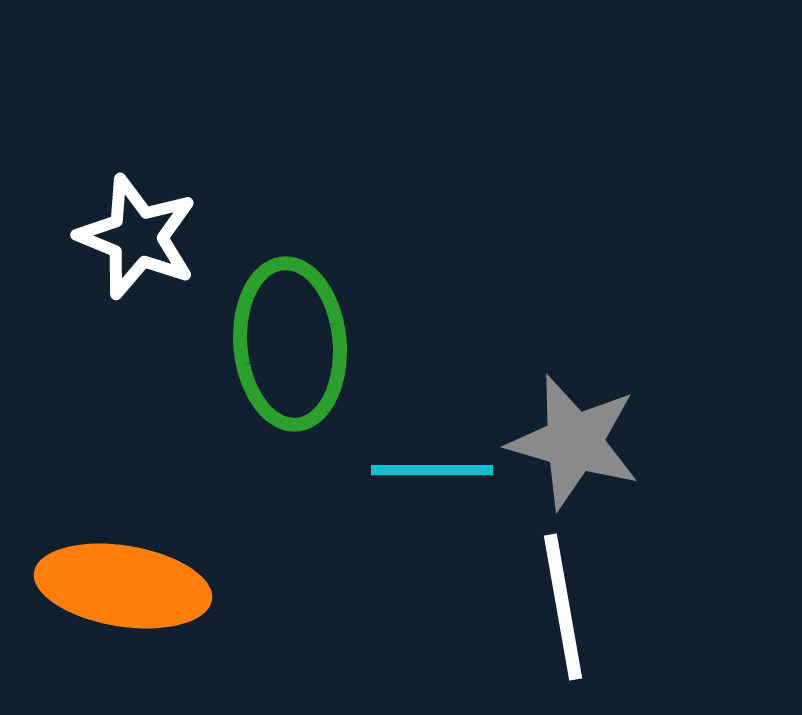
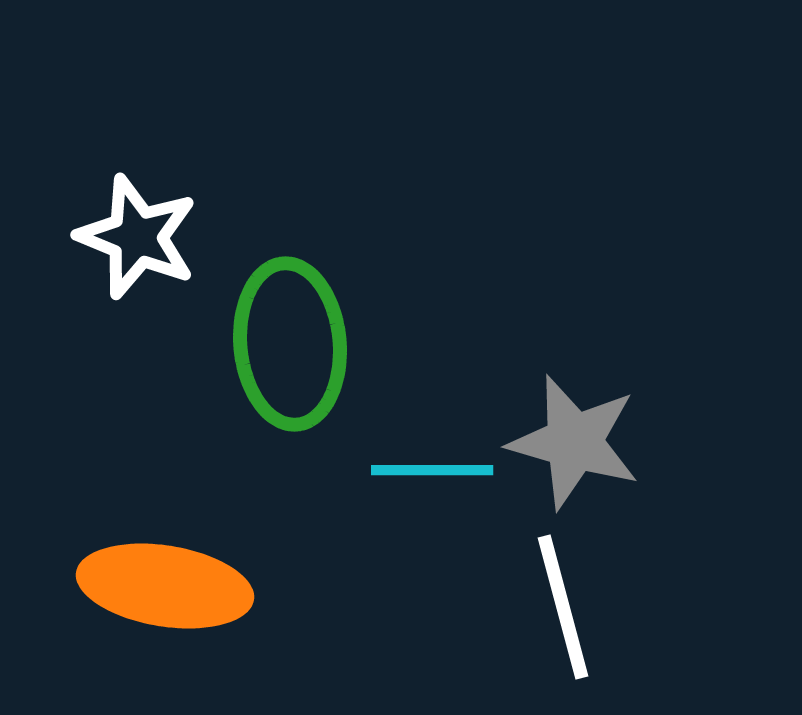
orange ellipse: moved 42 px right
white line: rotated 5 degrees counterclockwise
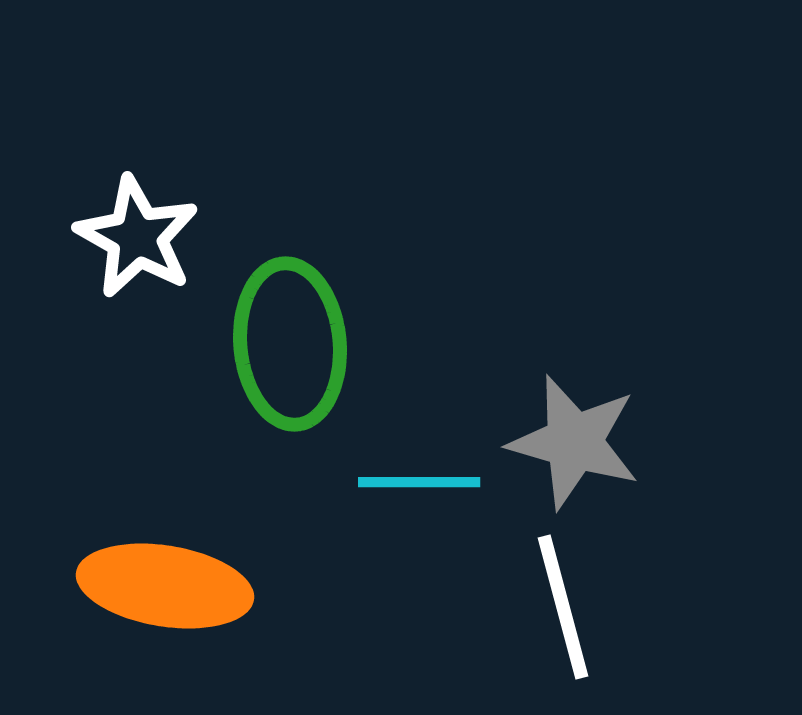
white star: rotated 7 degrees clockwise
cyan line: moved 13 px left, 12 px down
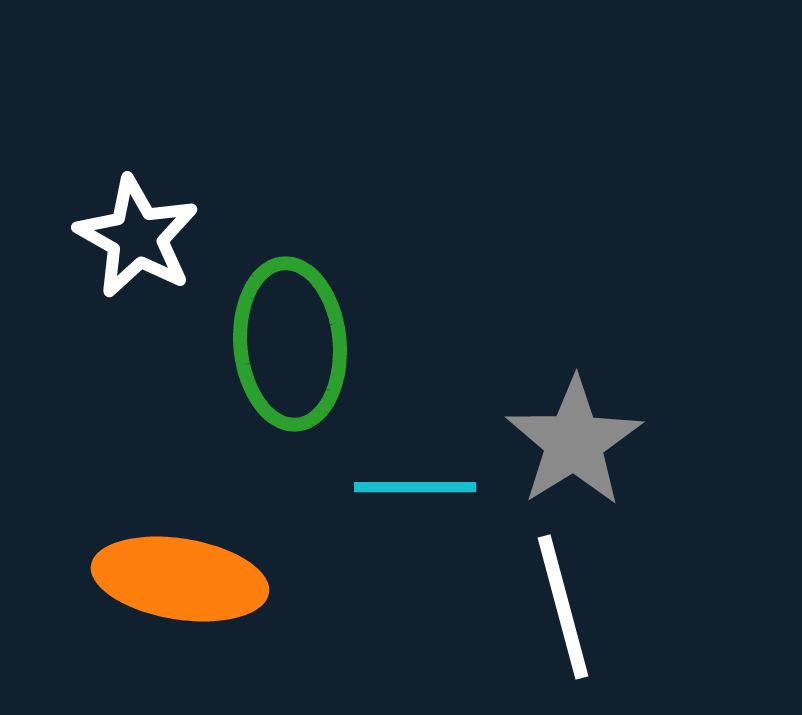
gray star: rotated 24 degrees clockwise
cyan line: moved 4 px left, 5 px down
orange ellipse: moved 15 px right, 7 px up
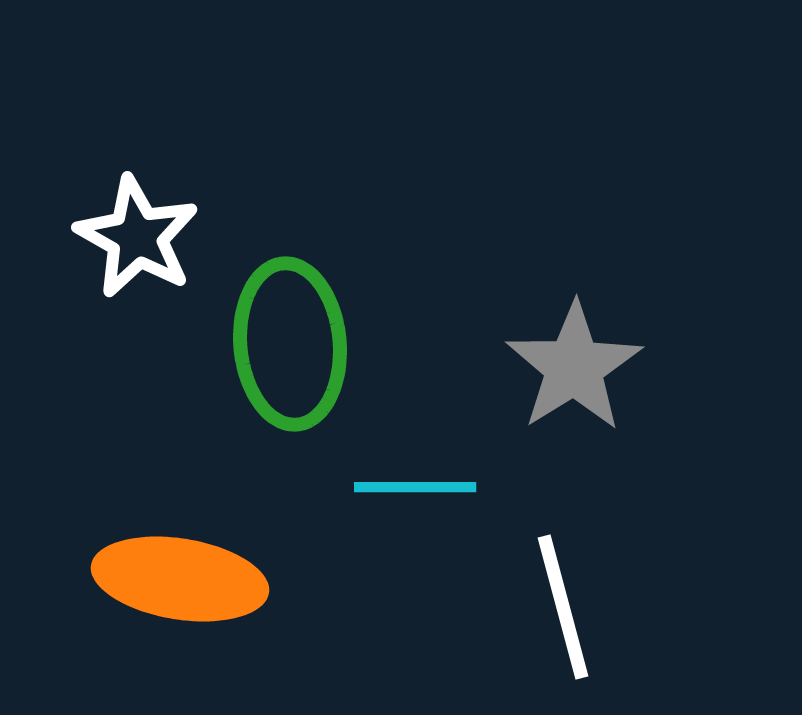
gray star: moved 75 px up
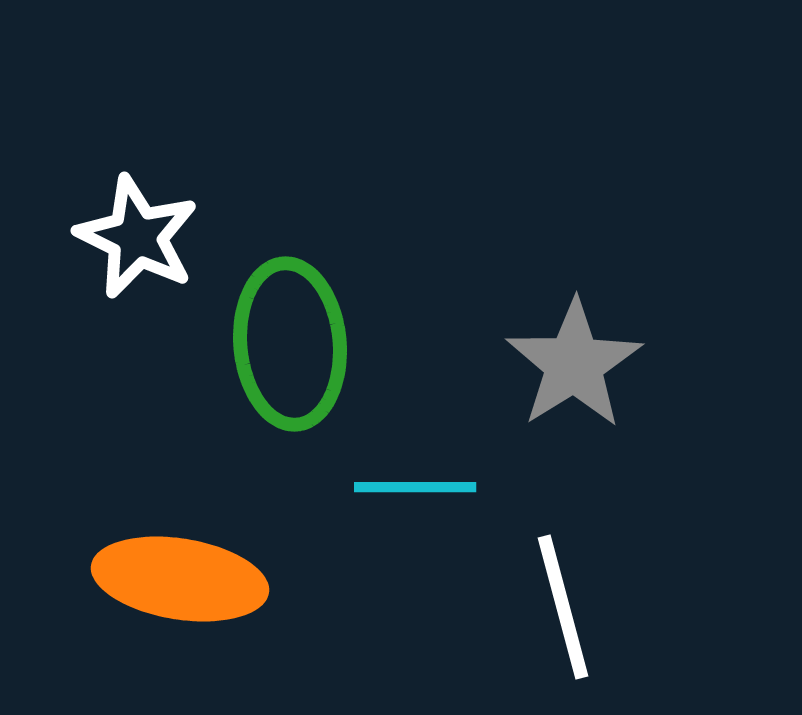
white star: rotated 3 degrees counterclockwise
gray star: moved 3 px up
